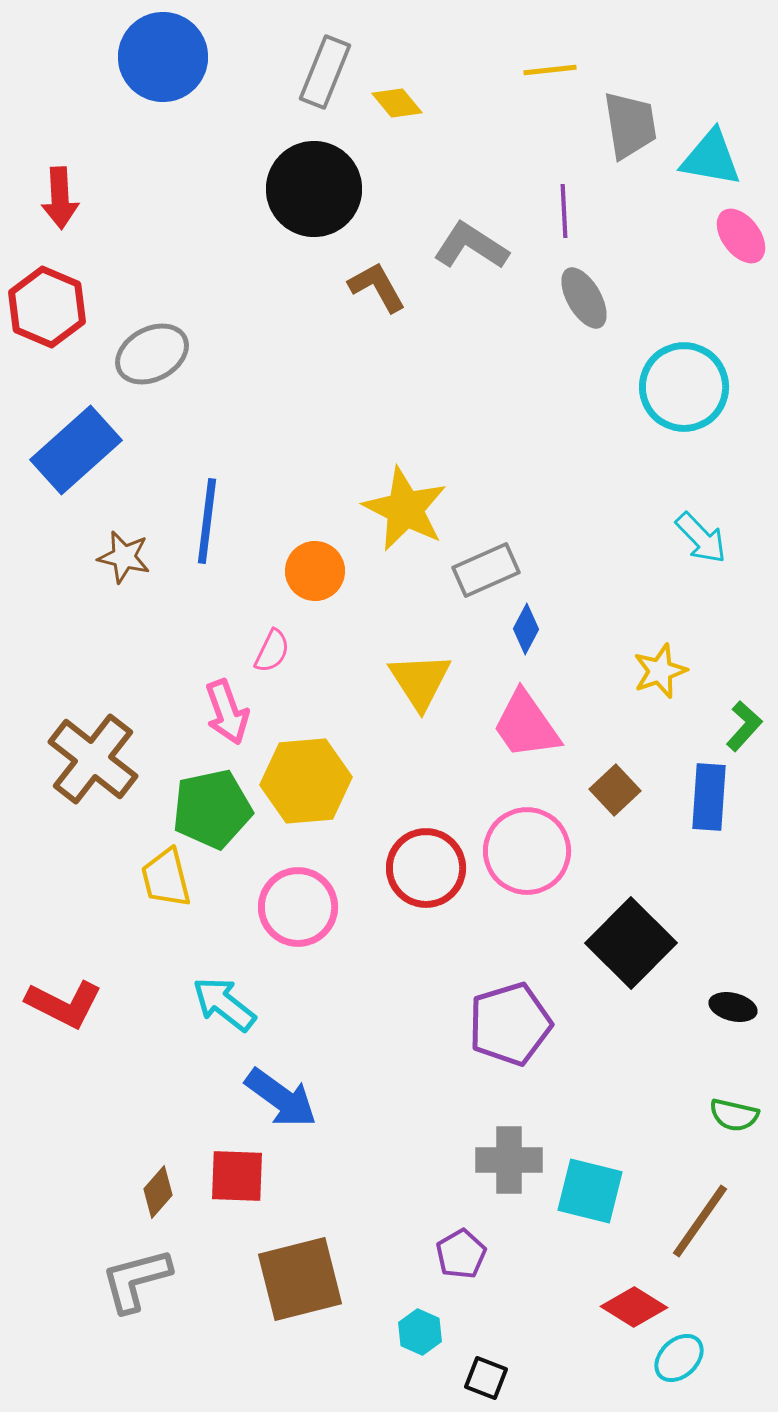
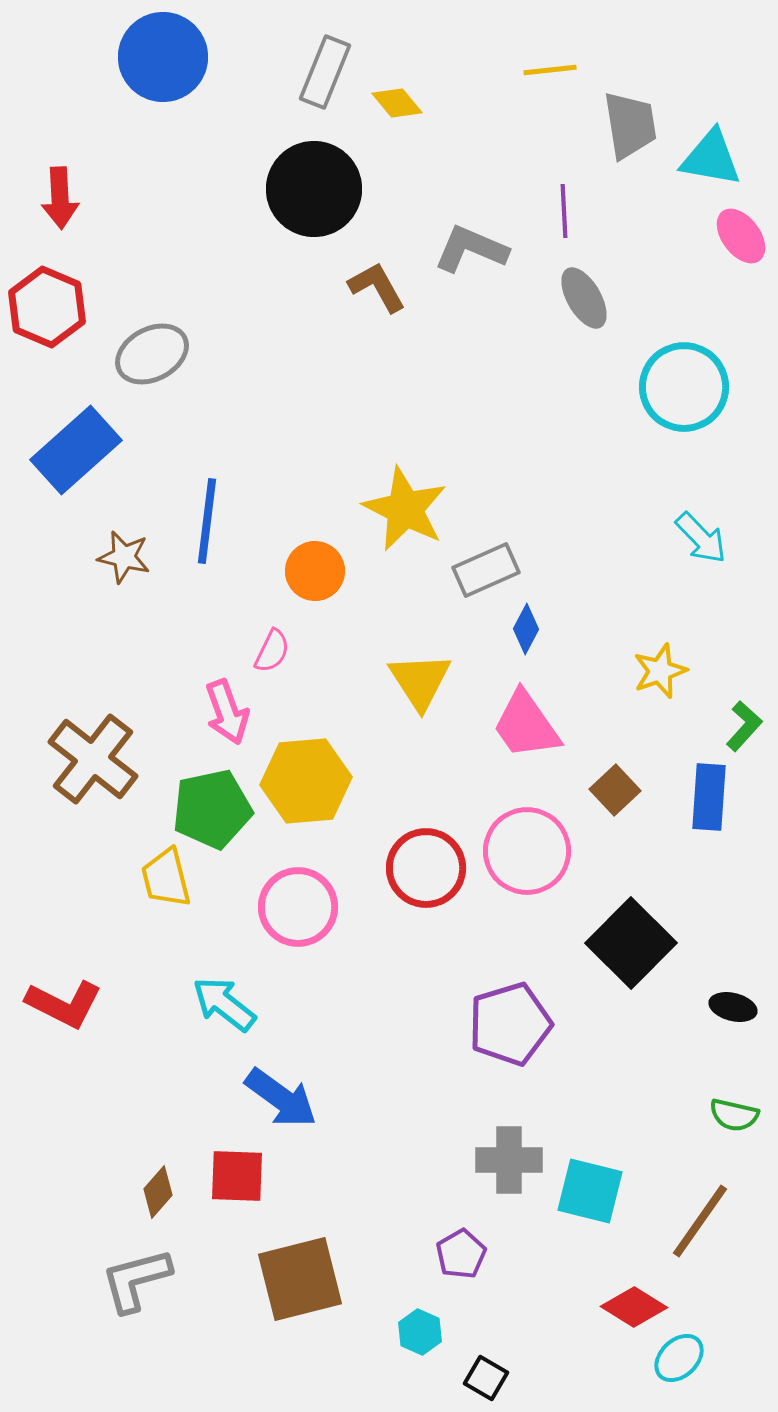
gray L-shape at (471, 246): moved 3 px down; rotated 10 degrees counterclockwise
black square at (486, 1378): rotated 9 degrees clockwise
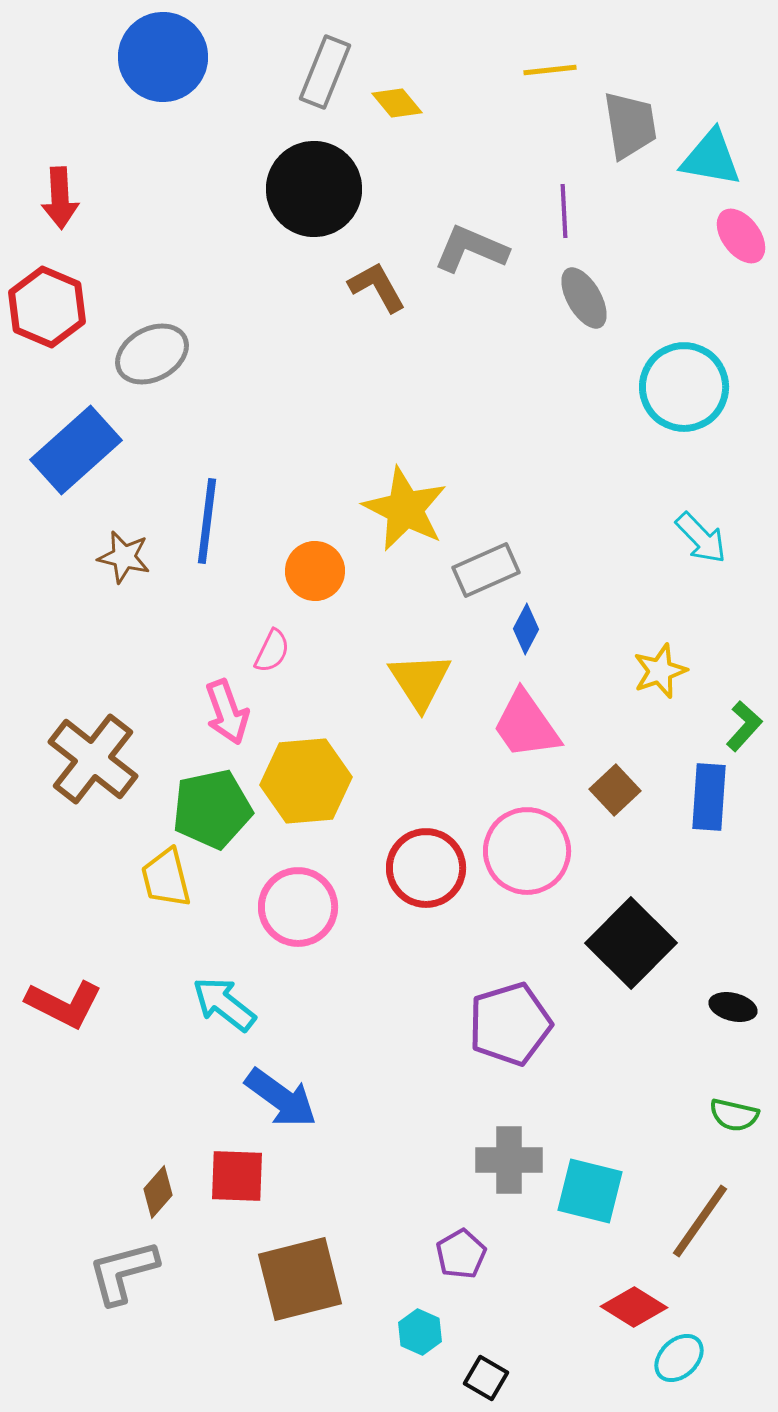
gray L-shape at (136, 1280): moved 13 px left, 8 px up
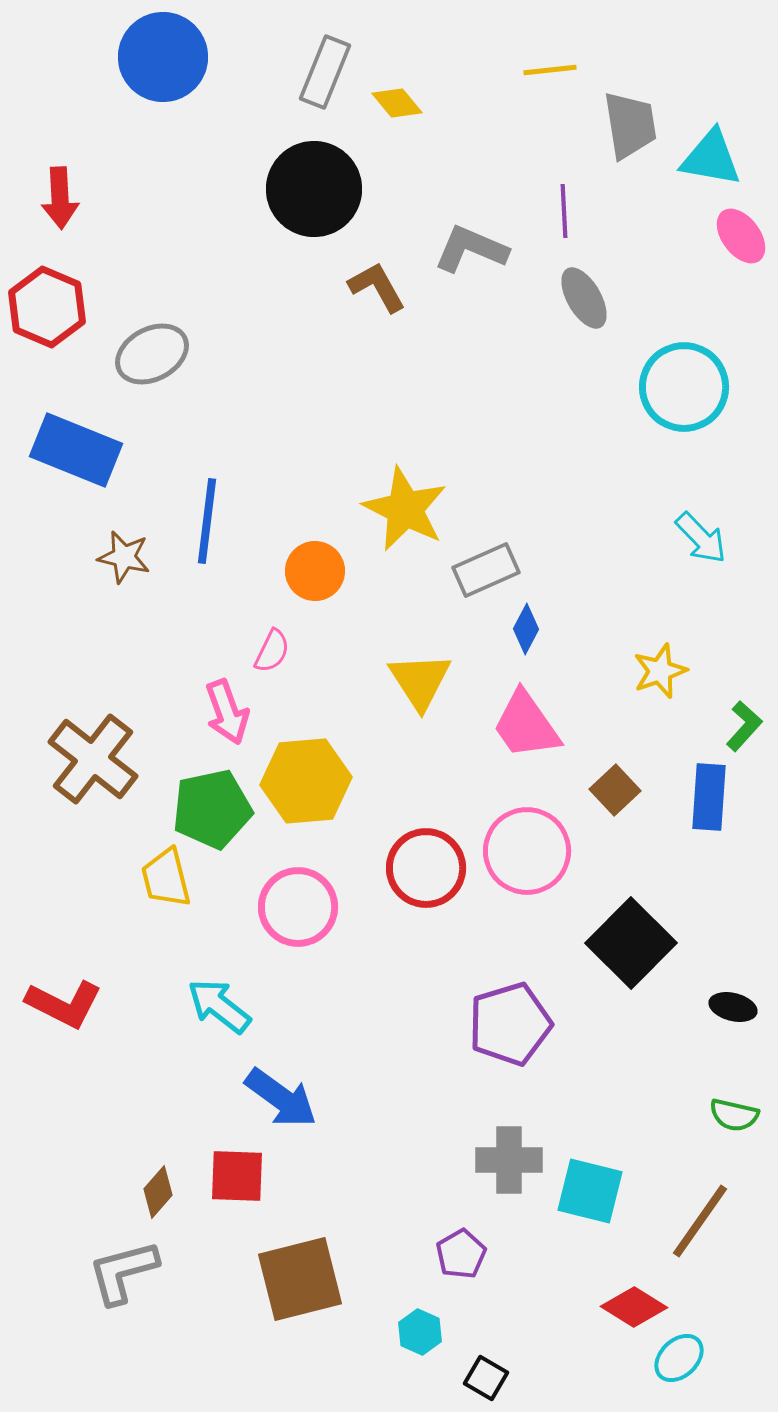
blue rectangle at (76, 450): rotated 64 degrees clockwise
cyan arrow at (224, 1004): moved 5 px left, 2 px down
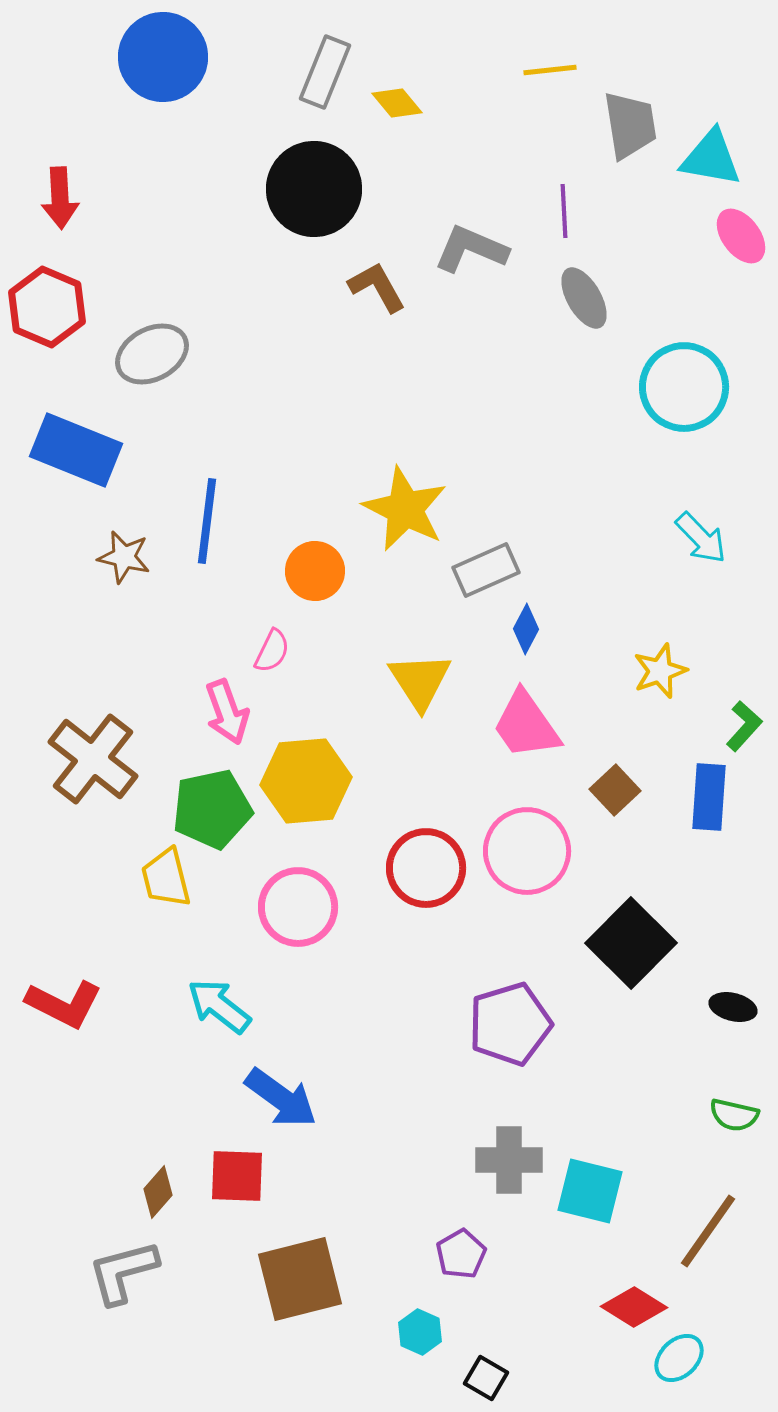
brown line at (700, 1221): moved 8 px right, 10 px down
